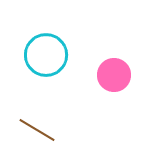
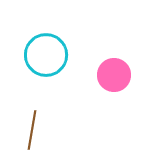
brown line: moved 5 px left; rotated 69 degrees clockwise
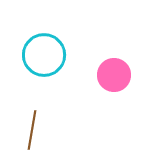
cyan circle: moved 2 px left
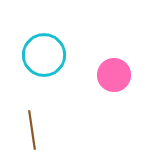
brown line: rotated 18 degrees counterclockwise
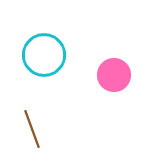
brown line: moved 1 px up; rotated 12 degrees counterclockwise
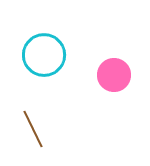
brown line: moved 1 px right; rotated 6 degrees counterclockwise
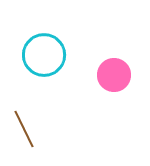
brown line: moved 9 px left
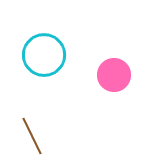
brown line: moved 8 px right, 7 px down
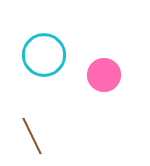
pink circle: moved 10 px left
